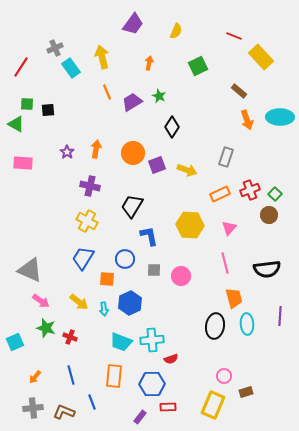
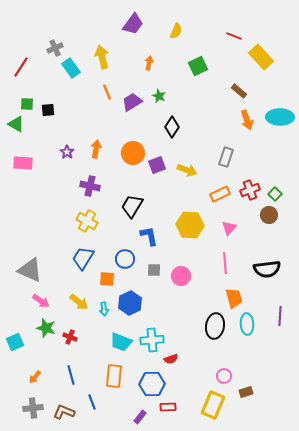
pink line at (225, 263): rotated 10 degrees clockwise
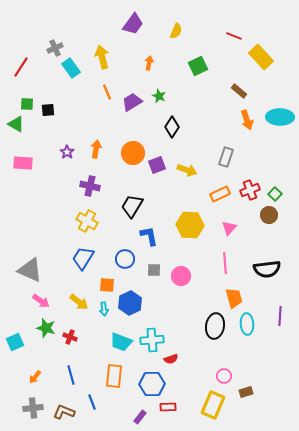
orange square at (107, 279): moved 6 px down
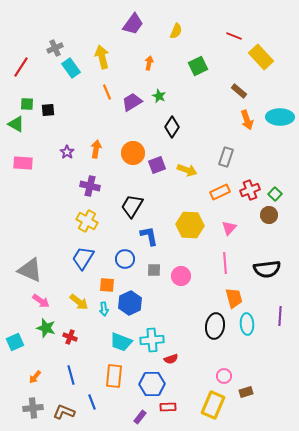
orange rectangle at (220, 194): moved 2 px up
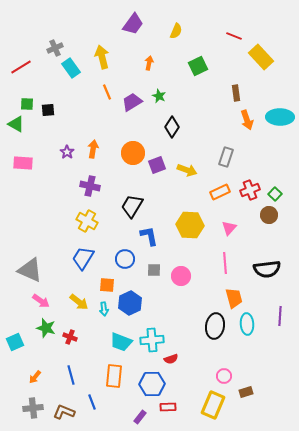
red line at (21, 67): rotated 25 degrees clockwise
brown rectangle at (239, 91): moved 3 px left, 2 px down; rotated 42 degrees clockwise
orange arrow at (96, 149): moved 3 px left
